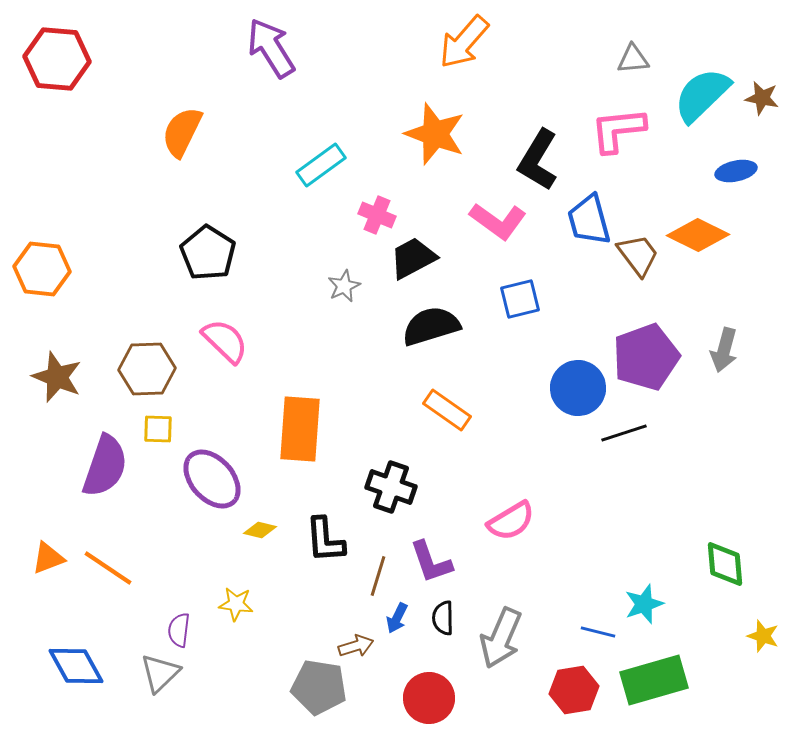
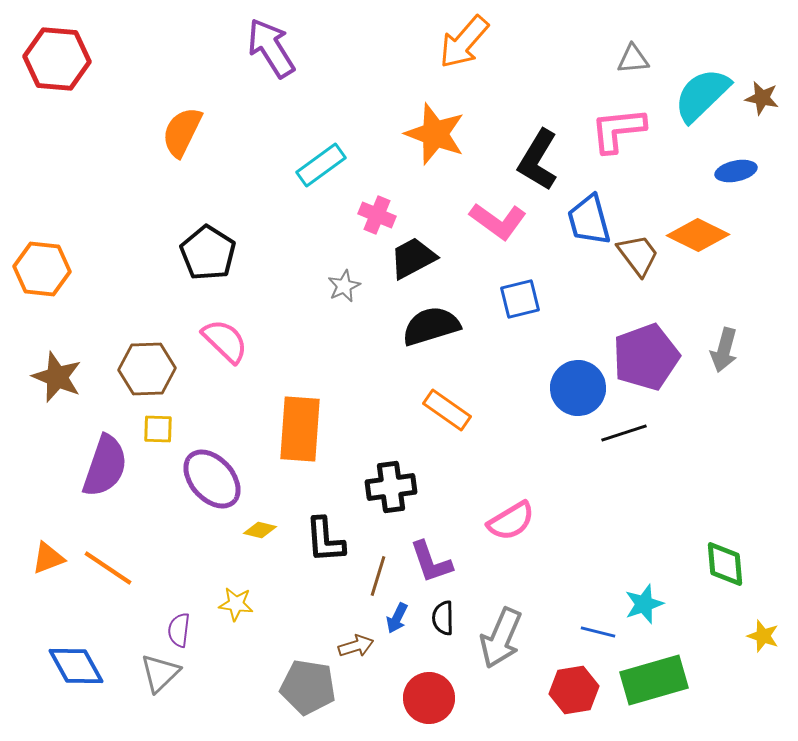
black cross at (391, 487): rotated 27 degrees counterclockwise
gray pentagon at (319, 687): moved 11 px left
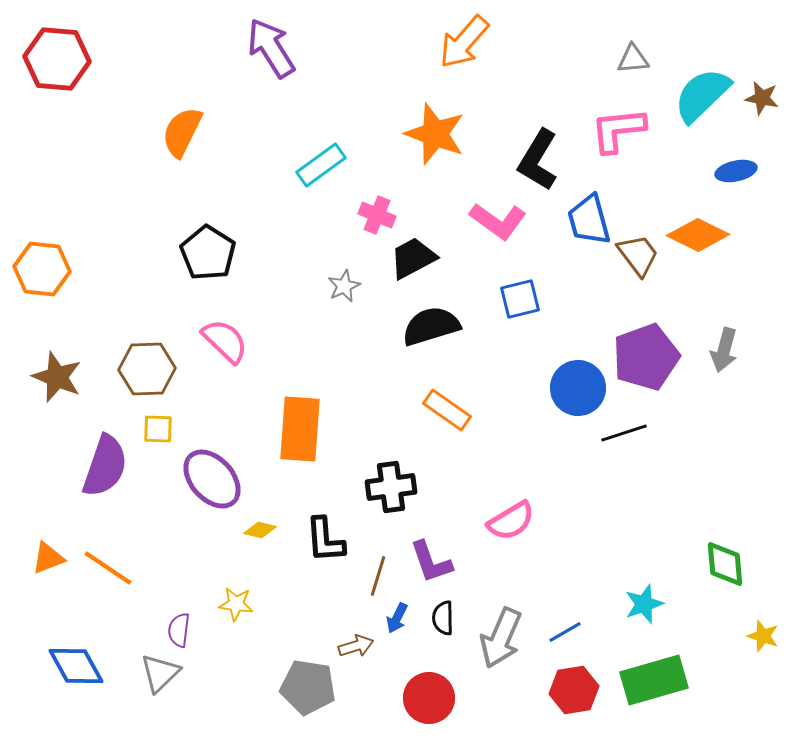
blue line at (598, 632): moved 33 px left; rotated 44 degrees counterclockwise
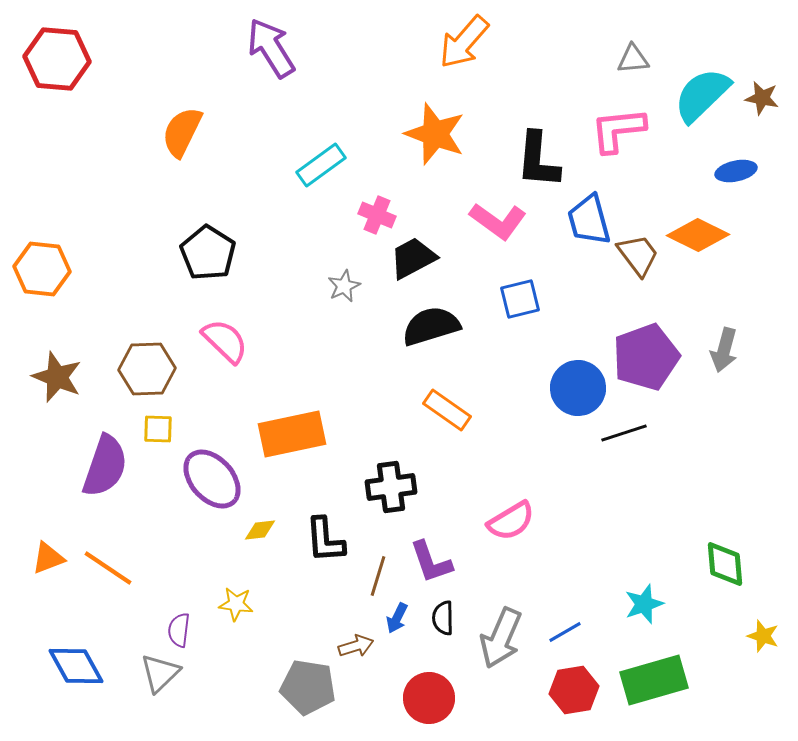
black L-shape at (538, 160): rotated 26 degrees counterclockwise
orange rectangle at (300, 429): moved 8 px left, 5 px down; rotated 74 degrees clockwise
yellow diamond at (260, 530): rotated 20 degrees counterclockwise
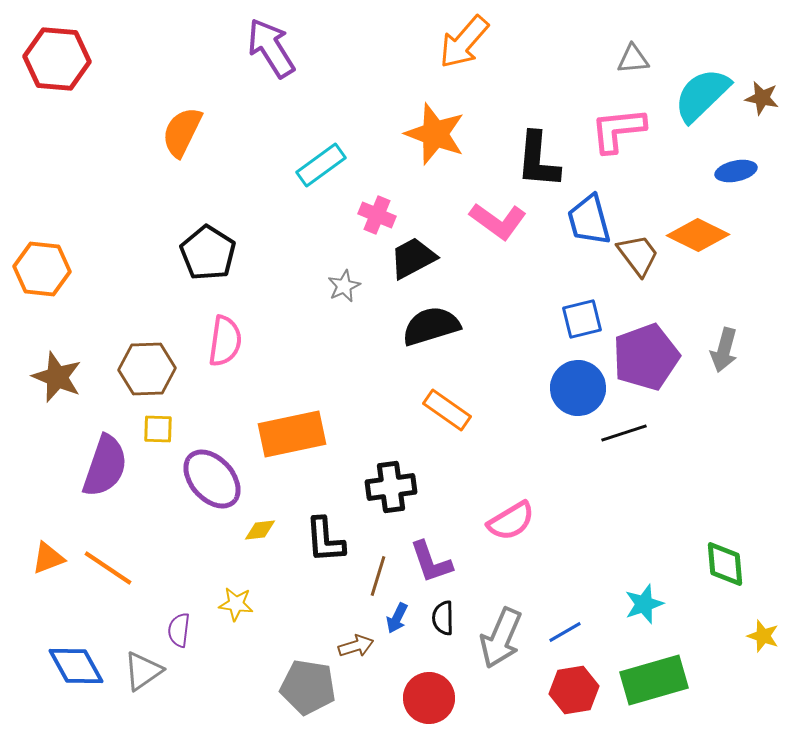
blue square at (520, 299): moved 62 px right, 20 px down
pink semicircle at (225, 341): rotated 54 degrees clockwise
gray triangle at (160, 673): moved 17 px left, 2 px up; rotated 9 degrees clockwise
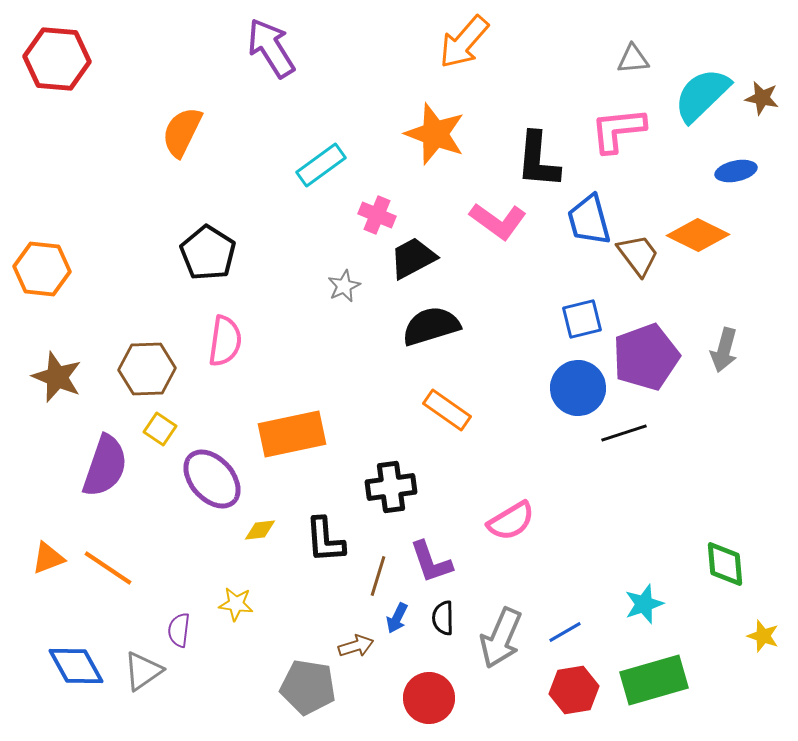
yellow square at (158, 429): moved 2 px right; rotated 32 degrees clockwise
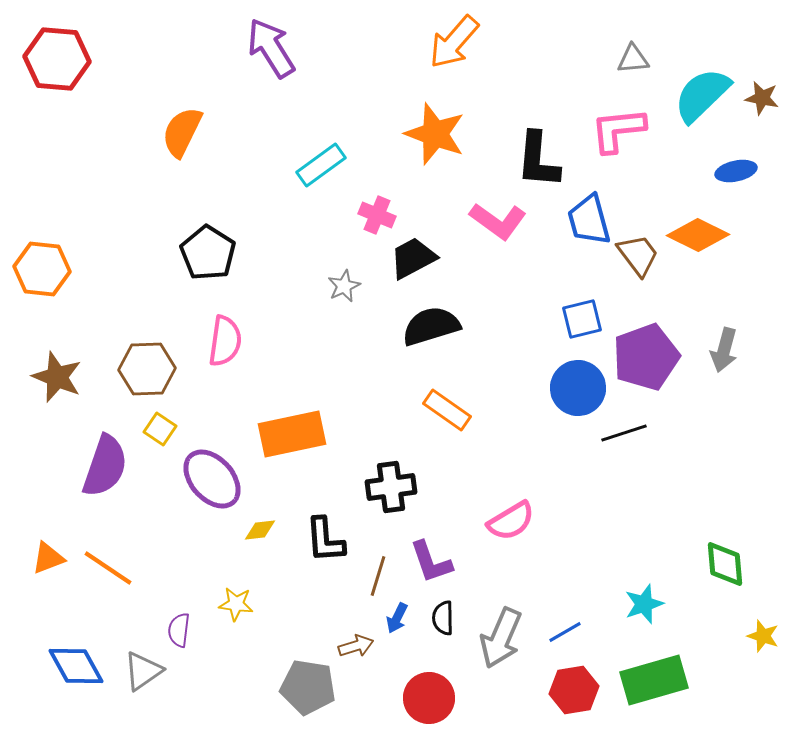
orange arrow at (464, 42): moved 10 px left
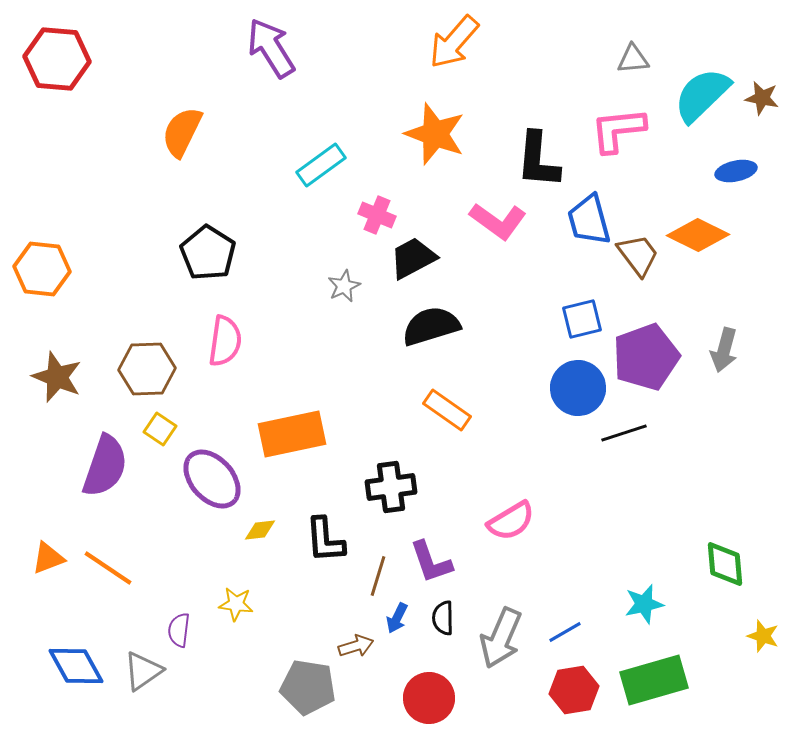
cyan star at (644, 604): rotated 6 degrees clockwise
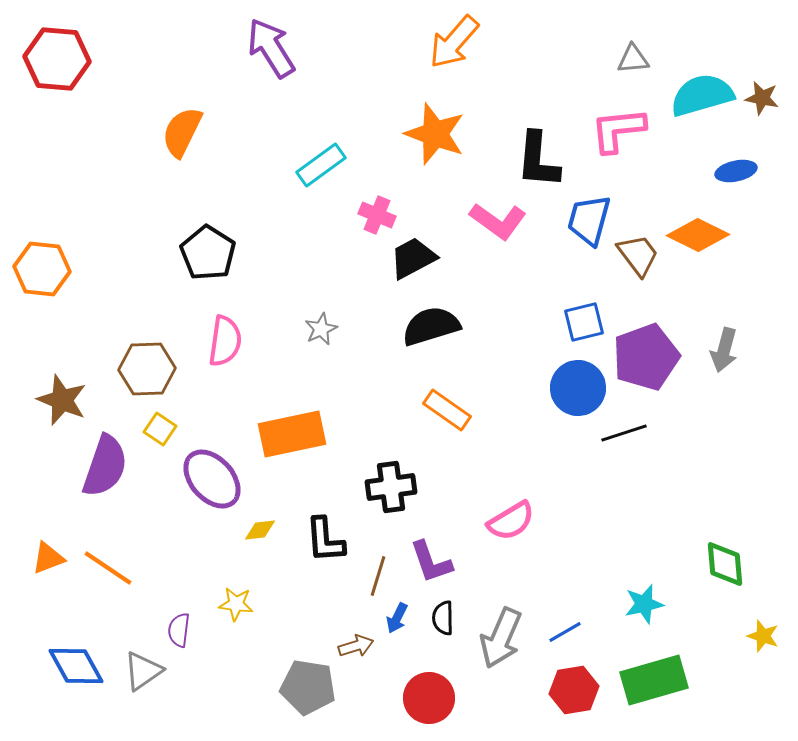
cyan semicircle at (702, 95): rotated 28 degrees clockwise
blue trapezoid at (589, 220): rotated 30 degrees clockwise
gray star at (344, 286): moved 23 px left, 43 px down
blue square at (582, 319): moved 2 px right, 3 px down
brown star at (57, 377): moved 5 px right, 23 px down
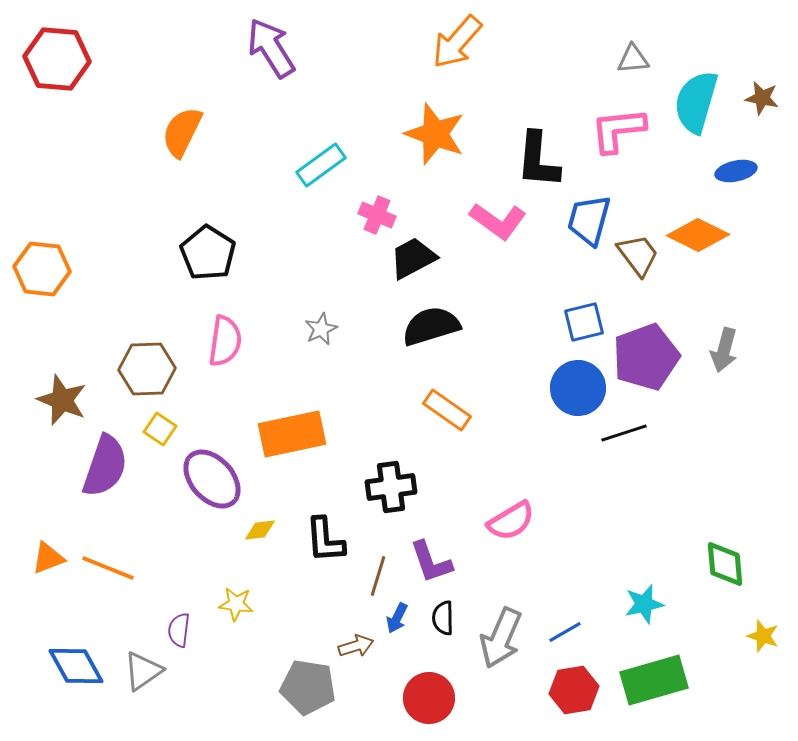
orange arrow at (454, 42): moved 3 px right
cyan semicircle at (702, 95): moved 6 px left, 7 px down; rotated 58 degrees counterclockwise
orange line at (108, 568): rotated 12 degrees counterclockwise
